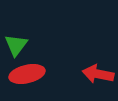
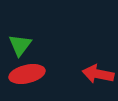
green triangle: moved 4 px right
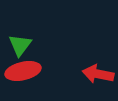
red ellipse: moved 4 px left, 3 px up
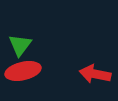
red arrow: moved 3 px left
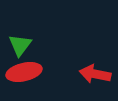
red ellipse: moved 1 px right, 1 px down
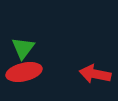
green triangle: moved 3 px right, 3 px down
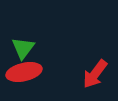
red arrow: rotated 64 degrees counterclockwise
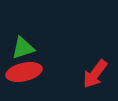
green triangle: rotated 35 degrees clockwise
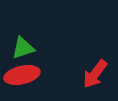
red ellipse: moved 2 px left, 3 px down
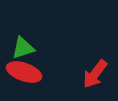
red ellipse: moved 2 px right, 3 px up; rotated 32 degrees clockwise
